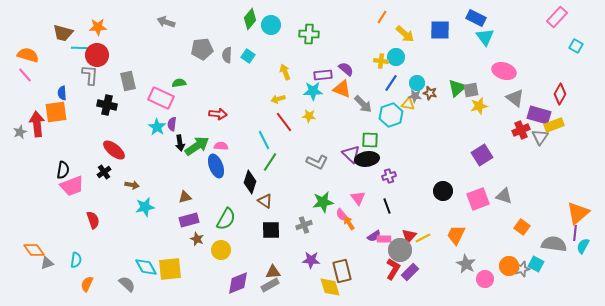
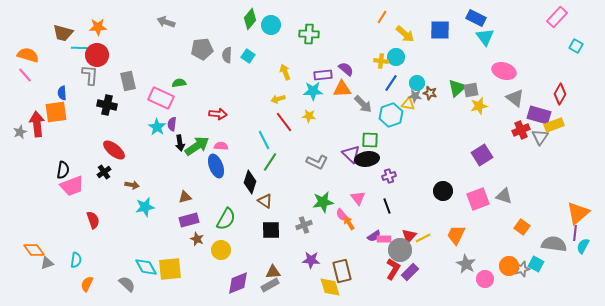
orange triangle at (342, 89): rotated 24 degrees counterclockwise
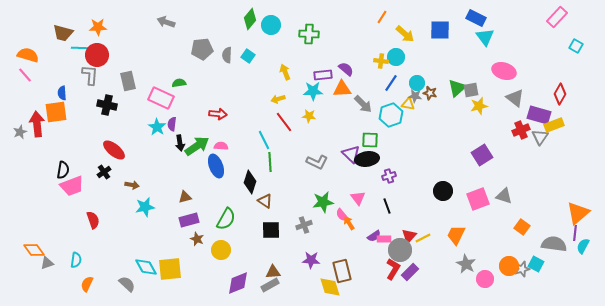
green line at (270, 162): rotated 36 degrees counterclockwise
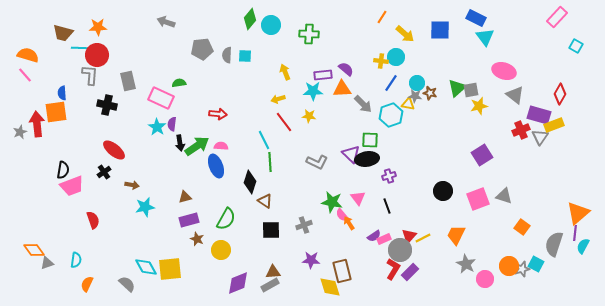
cyan square at (248, 56): moved 3 px left; rotated 32 degrees counterclockwise
gray triangle at (515, 98): moved 3 px up
green star at (323, 202): moved 9 px right; rotated 20 degrees clockwise
pink rectangle at (384, 239): rotated 24 degrees counterclockwise
gray semicircle at (554, 244): rotated 80 degrees counterclockwise
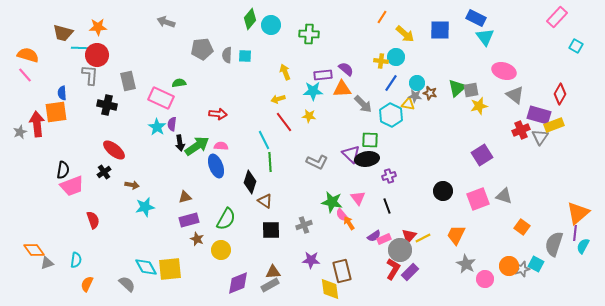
cyan hexagon at (391, 115): rotated 15 degrees counterclockwise
yellow diamond at (330, 287): moved 2 px down; rotated 10 degrees clockwise
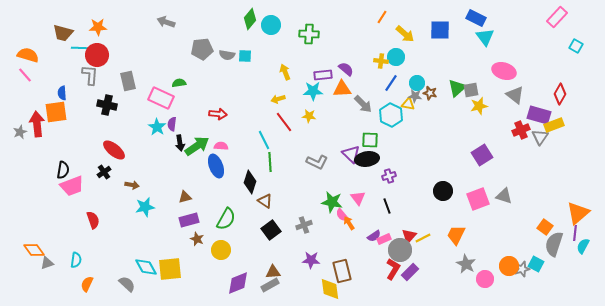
gray semicircle at (227, 55): rotated 84 degrees counterclockwise
orange square at (522, 227): moved 23 px right
black square at (271, 230): rotated 36 degrees counterclockwise
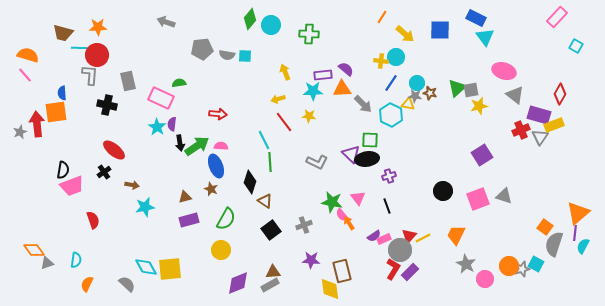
brown star at (197, 239): moved 14 px right, 50 px up
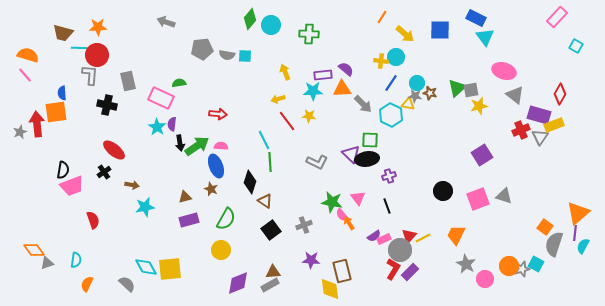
red line at (284, 122): moved 3 px right, 1 px up
